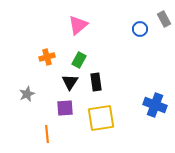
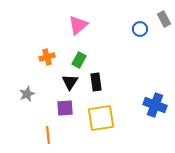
orange line: moved 1 px right, 1 px down
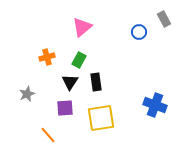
pink triangle: moved 4 px right, 2 px down
blue circle: moved 1 px left, 3 px down
orange line: rotated 36 degrees counterclockwise
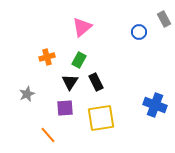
black rectangle: rotated 18 degrees counterclockwise
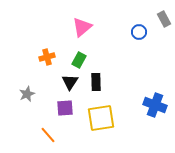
black rectangle: rotated 24 degrees clockwise
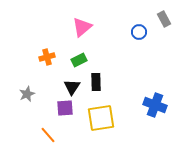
green rectangle: rotated 35 degrees clockwise
black triangle: moved 2 px right, 5 px down
